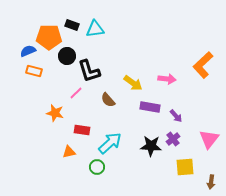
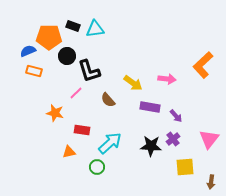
black rectangle: moved 1 px right, 1 px down
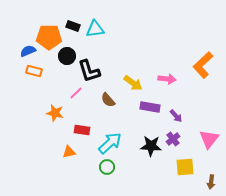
green circle: moved 10 px right
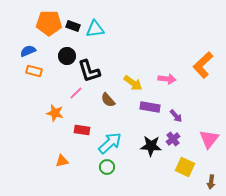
orange pentagon: moved 14 px up
orange triangle: moved 7 px left, 9 px down
yellow square: rotated 30 degrees clockwise
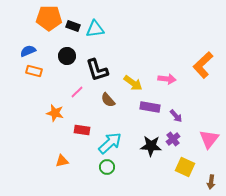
orange pentagon: moved 5 px up
black L-shape: moved 8 px right, 1 px up
pink line: moved 1 px right, 1 px up
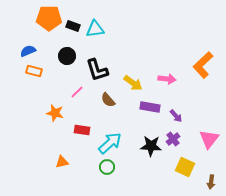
orange triangle: moved 1 px down
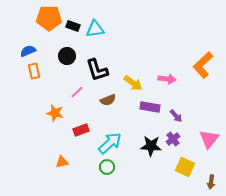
orange rectangle: rotated 63 degrees clockwise
brown semicircle: rotated 70 degrees counterclockwise
red rectangle: moved 1 px left; rotated 28 degrees counterclockwise
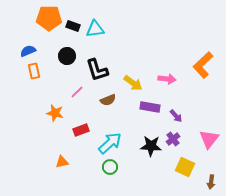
green circle: moved 3 px right
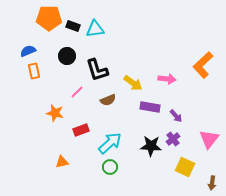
brown arrow: moved 1 px right, 1 px down
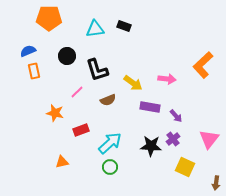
black rectangle: moved 51 px right
brown arrow: moved 4 px right
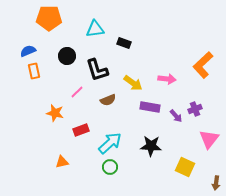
black rectangle: moved 17 px down
purple cross: moved 22 px right, 30 px up; rotated 16 degrees clockwise
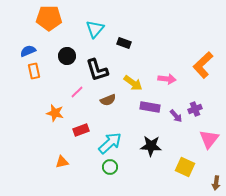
cyan triangle: rotated 42 degrees counterclockwise
